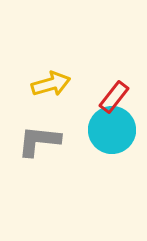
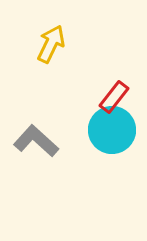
yellow arrow: moved 40 px up; rotated 48 degrees counterclockwise
gray L-shape: moved 3 px left; rotated 36 degrees clockwise
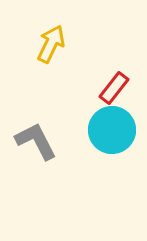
red rectangle: moved 9 px up
gray L-shape: rotated 21 degrees clockwise
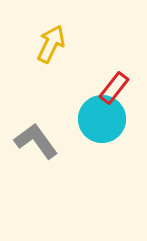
cyan circle: moved 10 px left, 11 px up
gray L-shape: rotated 9 degrees counterclockwise
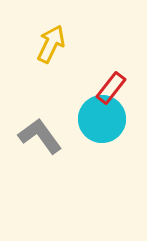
red rectangle: moved 3 px left
gray L-shape: moved 4 px right, 5 px up
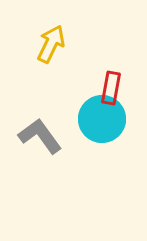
red rectangle: rotated 28 degrees counterclockwise
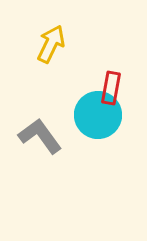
cyan circle: moved 4 px left, 4 px up
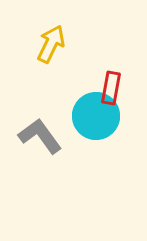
cyan circle: moved 2 px left, 1 px down
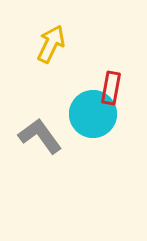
cyan circle: moved 3 px left, 2 px up
